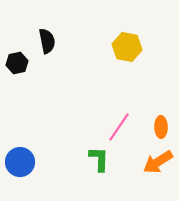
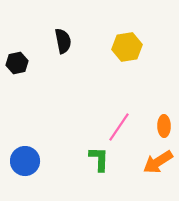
black semicircle: moved 16 px right
yellow hexagon: rotated 20 degrees counterclockwise
orange ellipse: moved 3 px right, 1 px up
blue circle: moved 5 px right, 1 px up
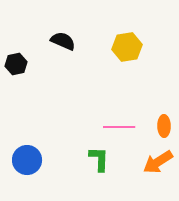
black semicircle: rotated 55 degrees counterclockwise
black hexagon: moved 1 px left, 1 px down
pink line: rotated 56 degrees clockwise
blue circle: moved 2 px right, 1 px up
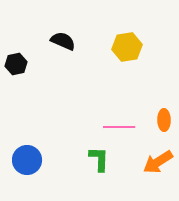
orange ellipse: moved 6 px up
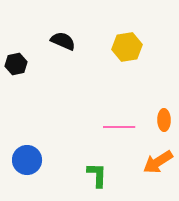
green L-shape: moved 2 px left, 16 px down
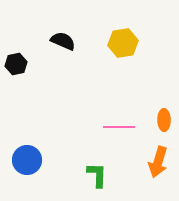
yellow hexagon: moved 4 px left, 4 px up
orange arrow: rotated 40 degrees counterclockwise
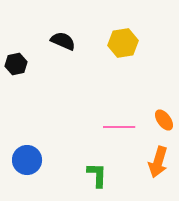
orange ellipse: rotated 35 degrees counterclockwise
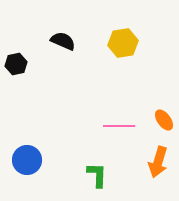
pink line: moved 1 px up
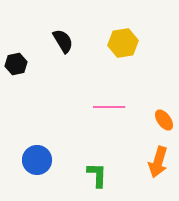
black semicircle: rotated 35 degrees clockwise
pink line: moved 10 px left, 19 px up
blue circle: moved 10 px right
